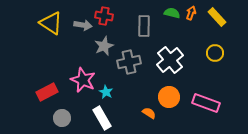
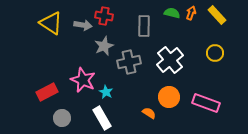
yellow rectangle: moved 2 px up
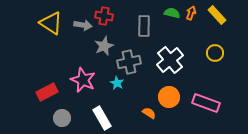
cyan star: moved 11 px right, 9 px up
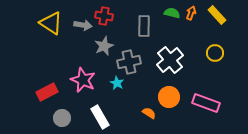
white rectangle: moved 2 px left, 1 px up
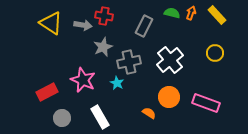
gray rectangle: rotated 25 degrees clockwise
gray star: moved 1 px left, 1 px down
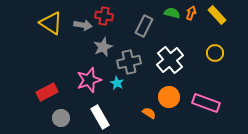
pink star: moved 6 px right; rotated 30 degrees clockwise
gray circle: moved 1 px left
